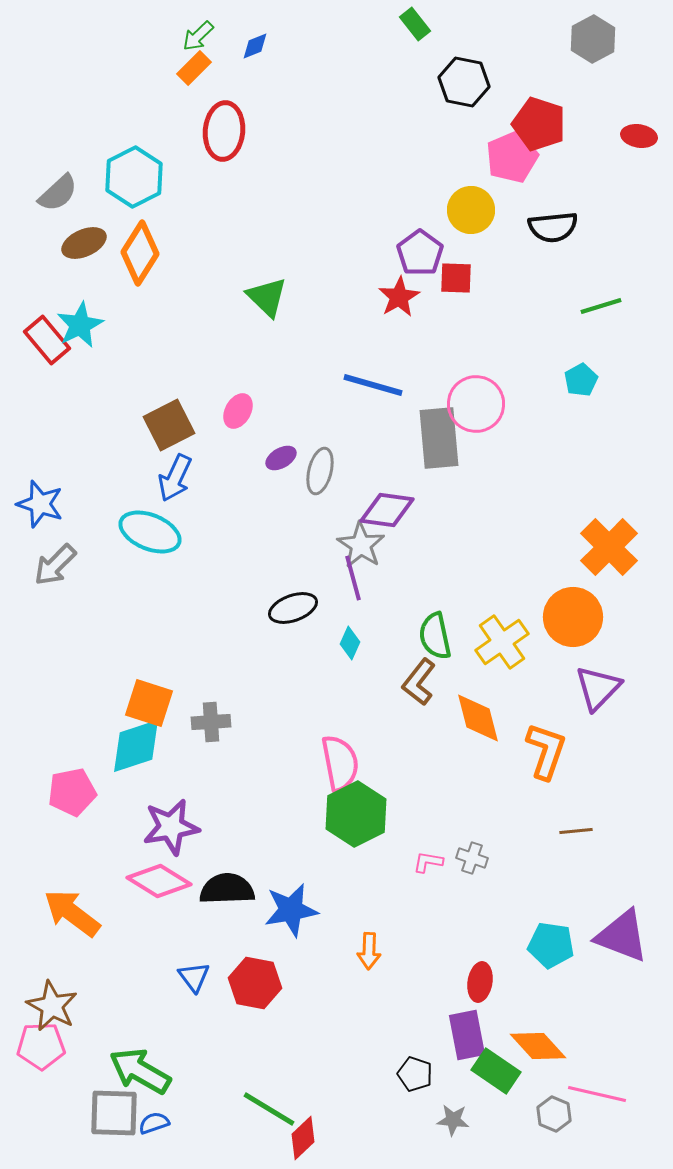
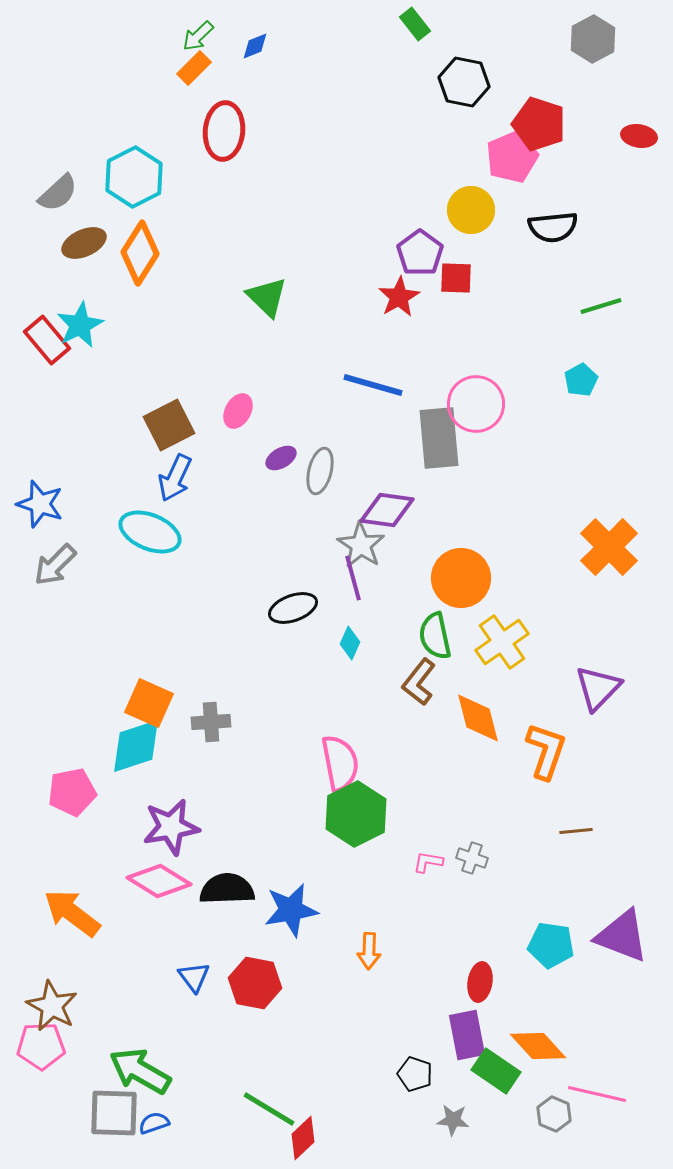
orange circle at (573, 617): moved 112 px left, 39 px up
orange square at (149, 703): rotated 6 degrees clockwise
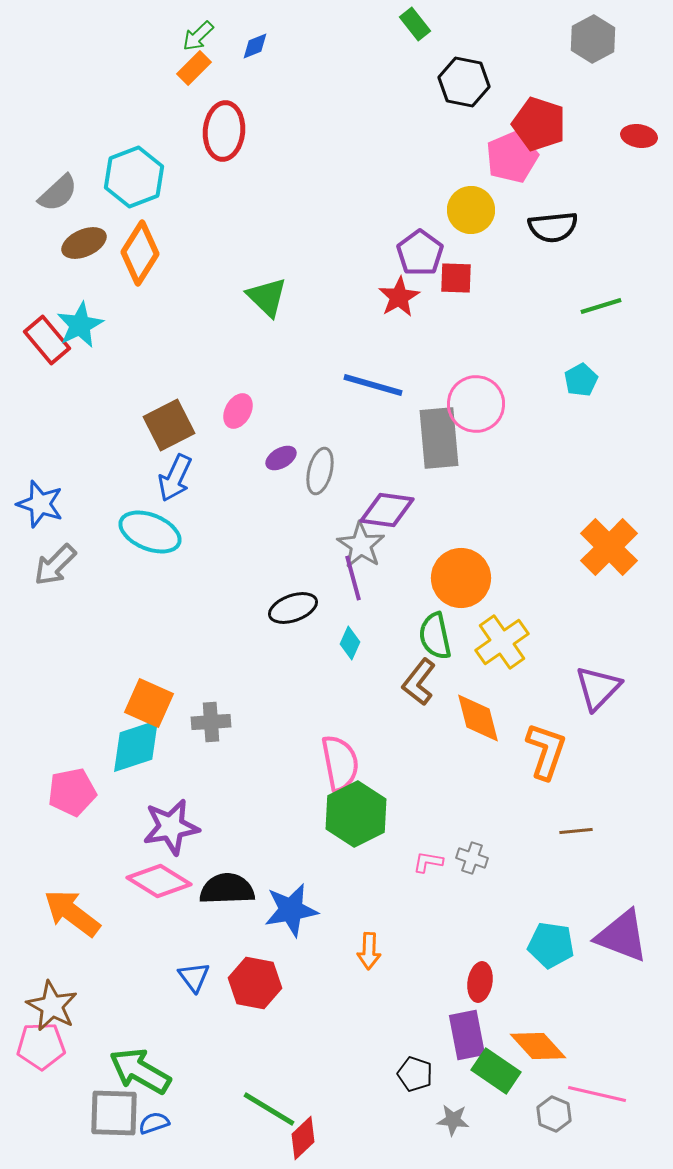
cyan hexagon at (134, 177): rotated 6 degrees clockwise
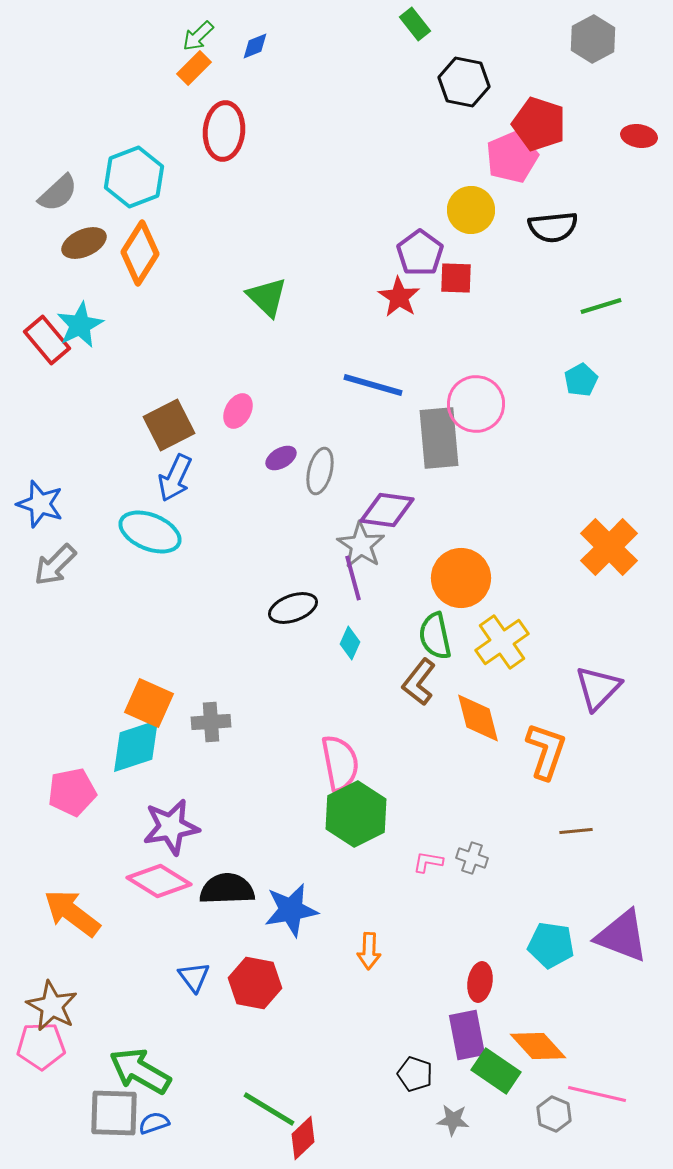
red star at (399, 297): rotated 9 degrees counterclockwise
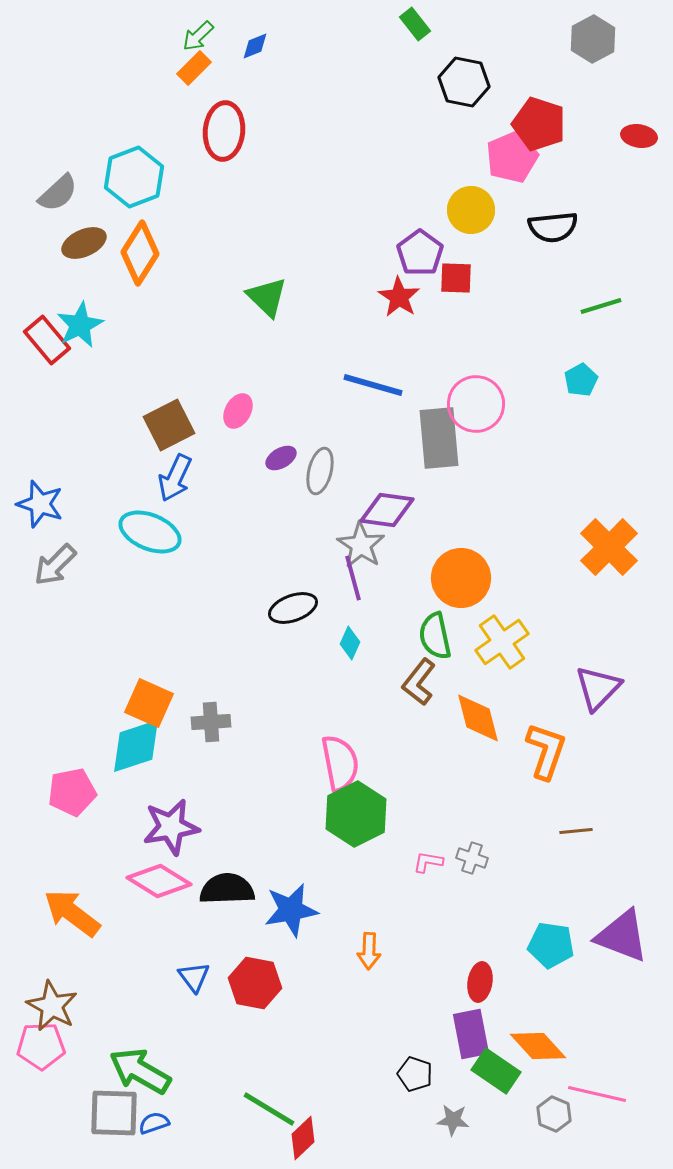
purple rectangle at (467, 1035): moved 4 px right, 1 px up
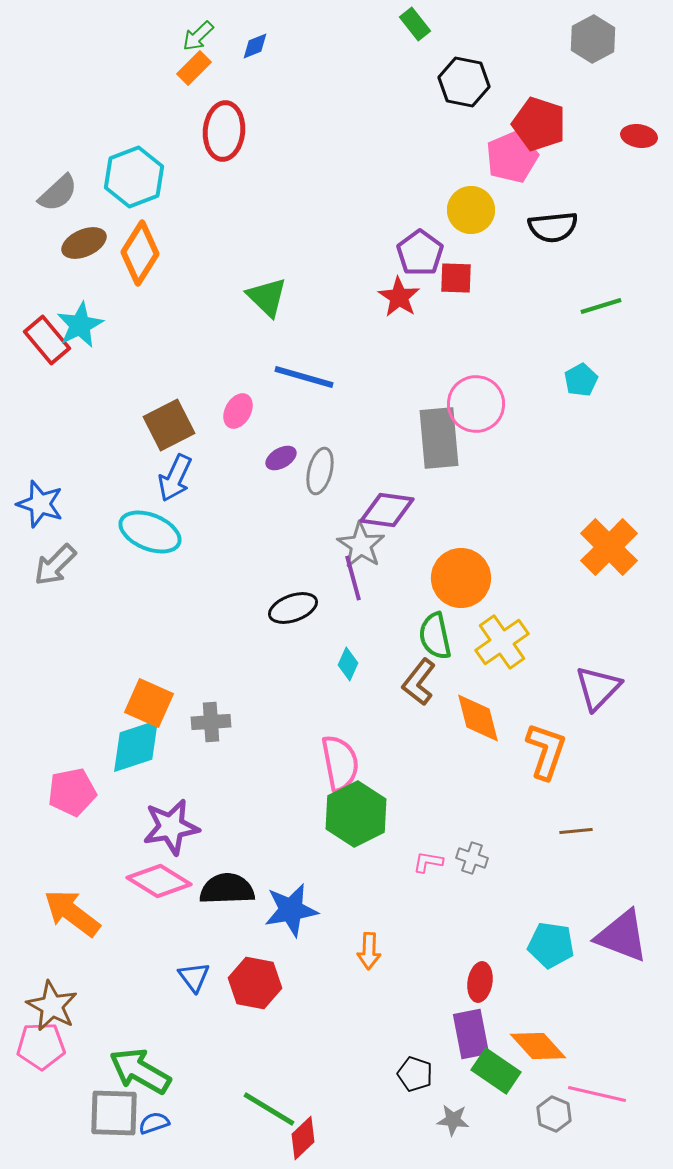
blue line at (373, 385): moved 69 px left, 8 px up
cyan diamond at (350, 643): moved 2 px left, 21 px down
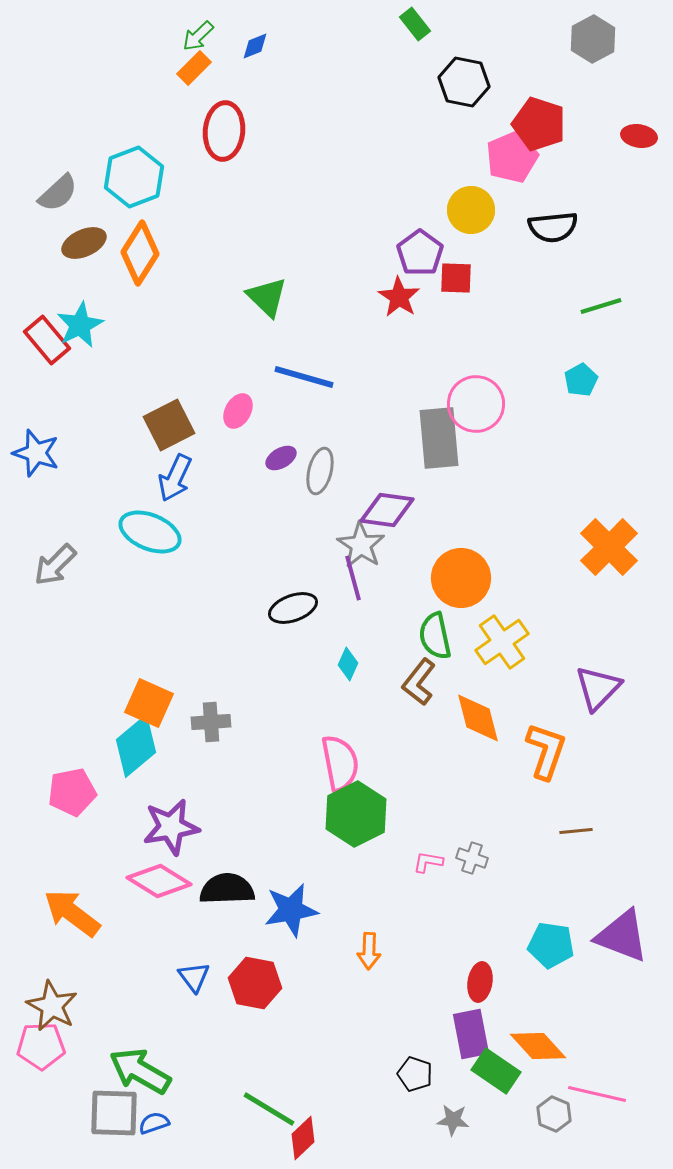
blue star at (40, 504): moved 4 px left, 51 px up
cyan diamond at (136, 746): rotated 22 degrees counterclockwise
